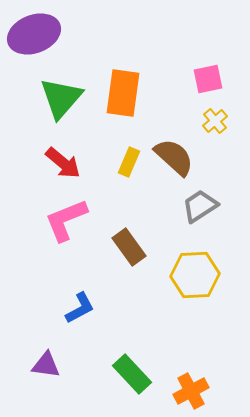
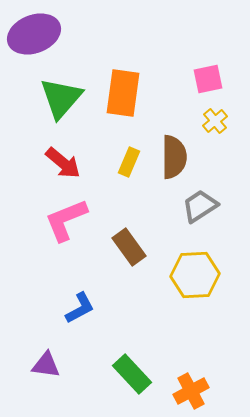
brown semicircle: rotated 48 degrees clockwise
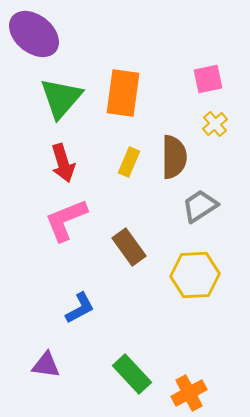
purple ellipse: rotated 60 degrees clockwise
yellow cross: moved 3 px down
red arrow: rotated 33 degrees clockwise
orange cross: moved 2 px left, 2 px down
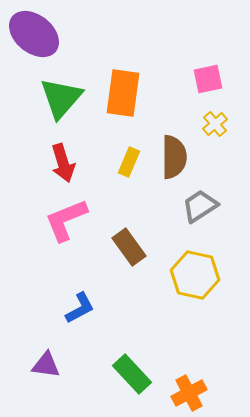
yellow hexagon: rotated 15 degrees clockwise
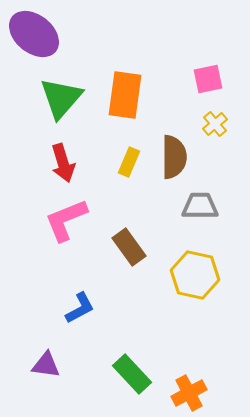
orange rectangle: moved 2 px right, 2 px down
gray trapezoid: rotated 33 degrees clockwise
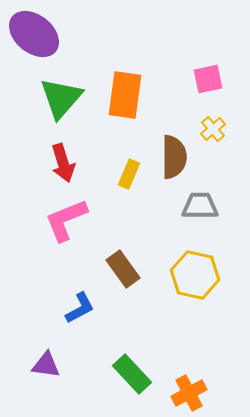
yellow cross: moved 2 px left, 5 px down
yellow rectangle: moved 12 px down
brown rectangle: moved 6 px left, 22 px down
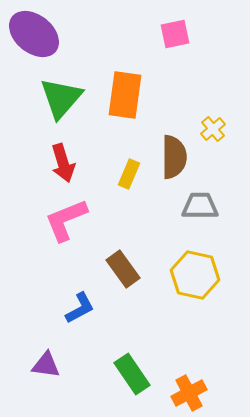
pink square: moved 33 px left, 45 px up
green rectangle: rotated 9 degrees clockwise
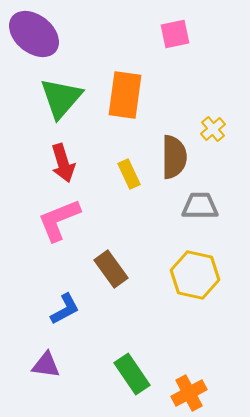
yellow rectangle: rotated 48 degrees counterclockwise
pink L-shape: moved 7 px left
brown rectangle: moved 12 px left
blue L-shape: moved 15 px left, 1 px down
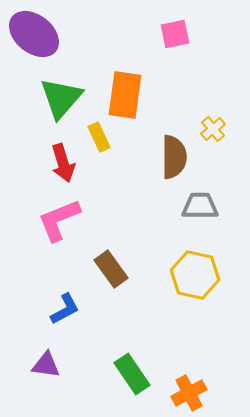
yellow rectangle: moved 30 px left, 37 px up
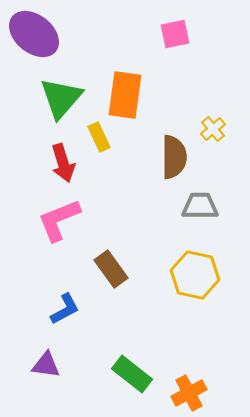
green rectangle: rotated 18 degrees counterclockwise
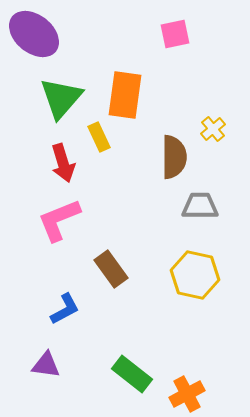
orange cross: moved 2 px left, 1 px down
